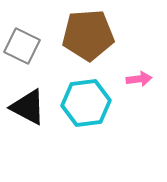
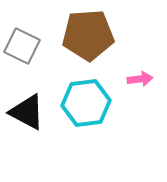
pink arrow: moved 1 px right
black triangle: moved 1 px left, 5 px down
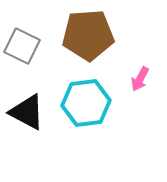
pink arrow: rotated 125 degrees clockwise
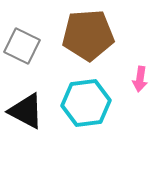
pink arrow: rotated 20 degrees counterclockwise
black triangle: moved 1 px left, 1 px up
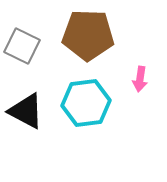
brown pentagon: rotated 6 degrees clockwise
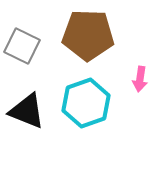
cyan hexagon: rotated 12 degrees counterclockwise
black triangle: moved 1 px right; rotated 6 degrees counterclockwise
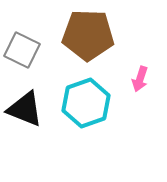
gray square: moved 4 px down
pink arrow: rotated 10 degrees clockwise
black triangle: moved 2 px left, 2 px up
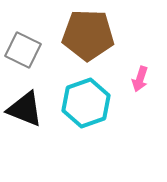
gray square: moved 1 px right
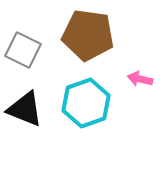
brown pentagon: rotated 6 degrees clockwise
pink arrow: rotated 85 degrees clockwise
